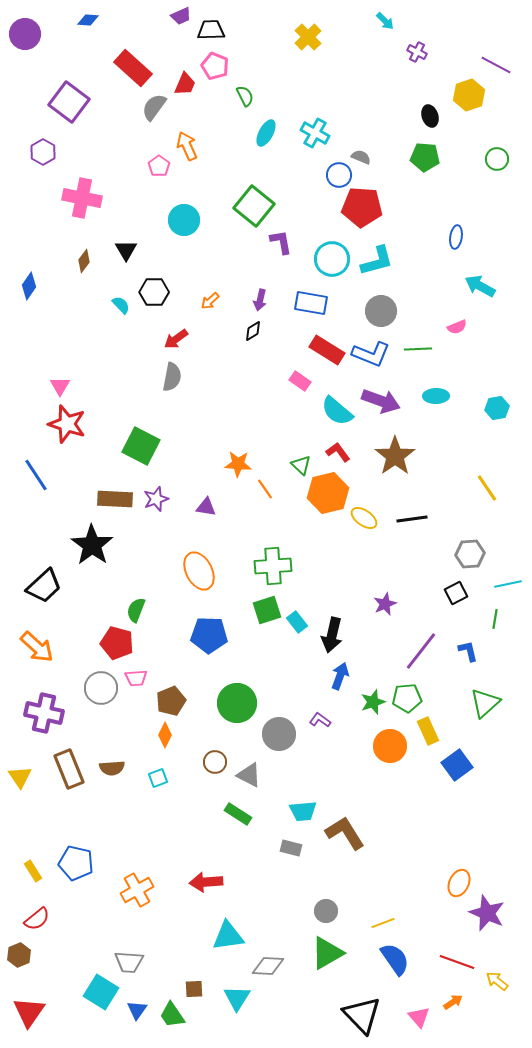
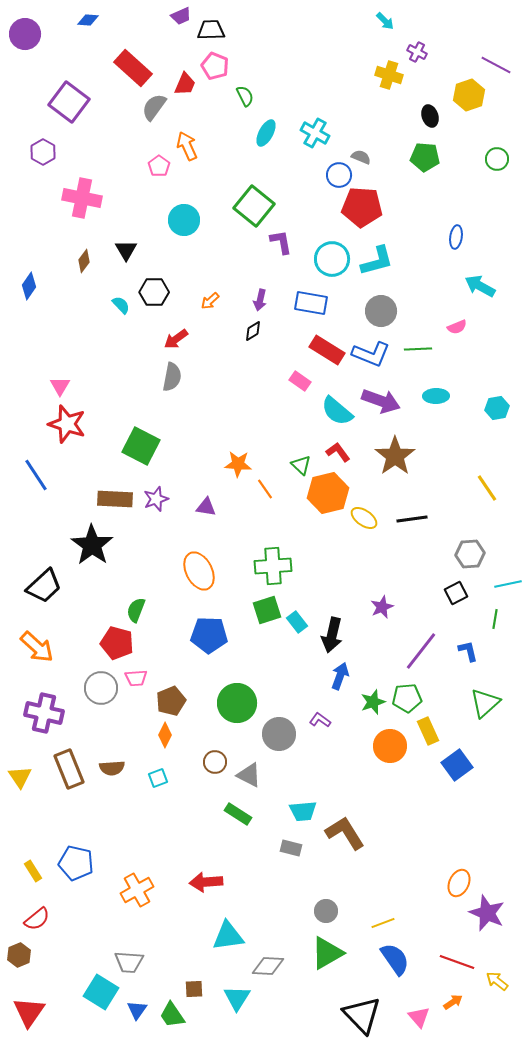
yellow cross at (308, 37): moved 81 px right, 38 px down; rotated 28 degrees counterclockwise
purple star at (385, 604): moved 3 px left, 3 px down
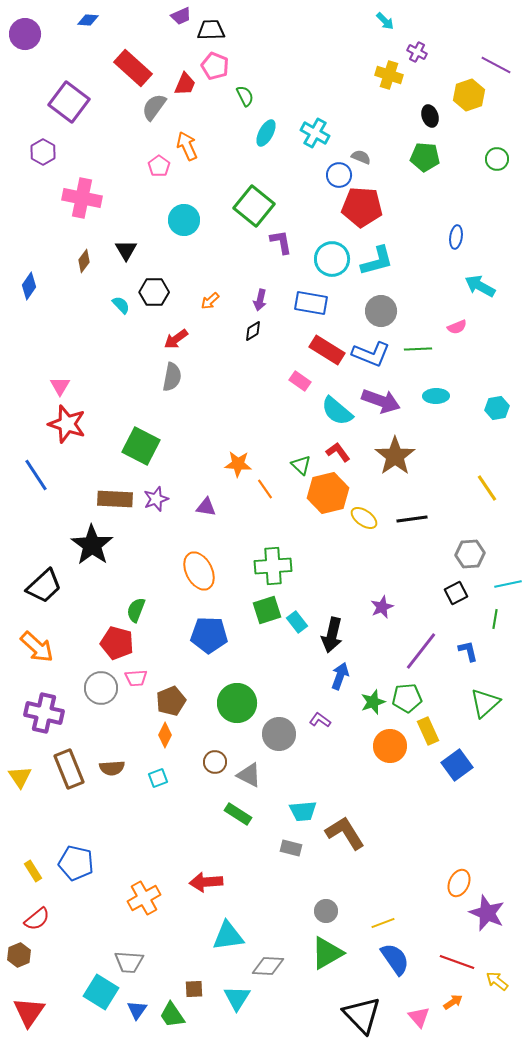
orange cross at (137, 890): moved 7 px right, 8 px down
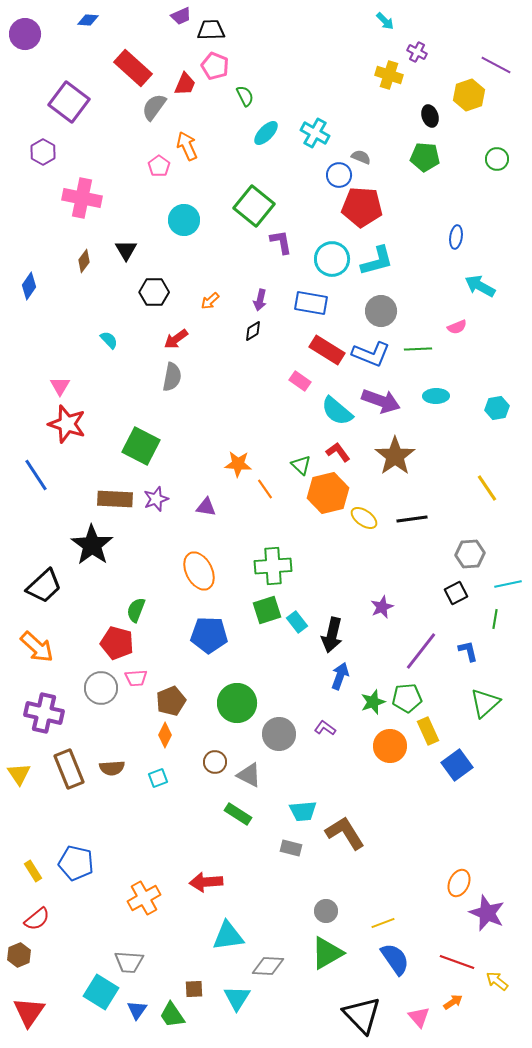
cyan ellipse at (266, 133): rotated 16 degrees clockwise
cyan semicircle at (121, 305): moved 12 px left, 35 px down
purple L-shape at (320, 720): moved 5 px right, 8 px down
yellow triangle at (20, 777): moved 1 px left, 3 px up
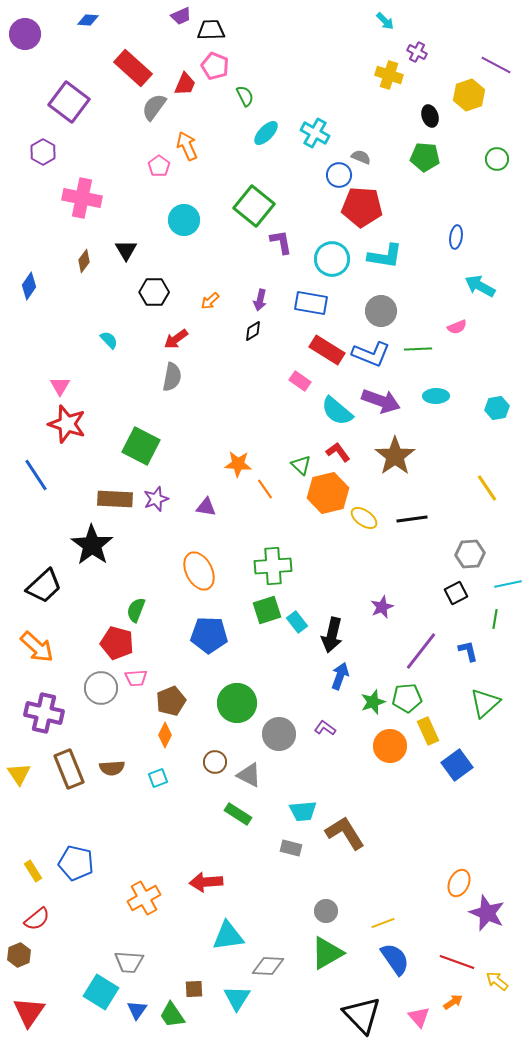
cyan L-shape at (377, 261): moved 8 px right, 5 px up; rotated 24 degrees clockwise
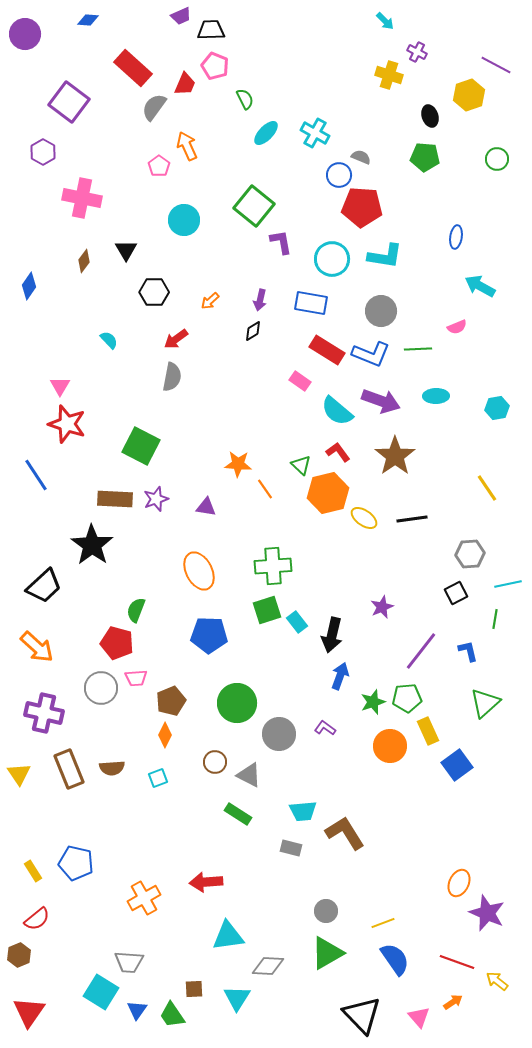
green semicircle at (245, 96): moved 3 px down
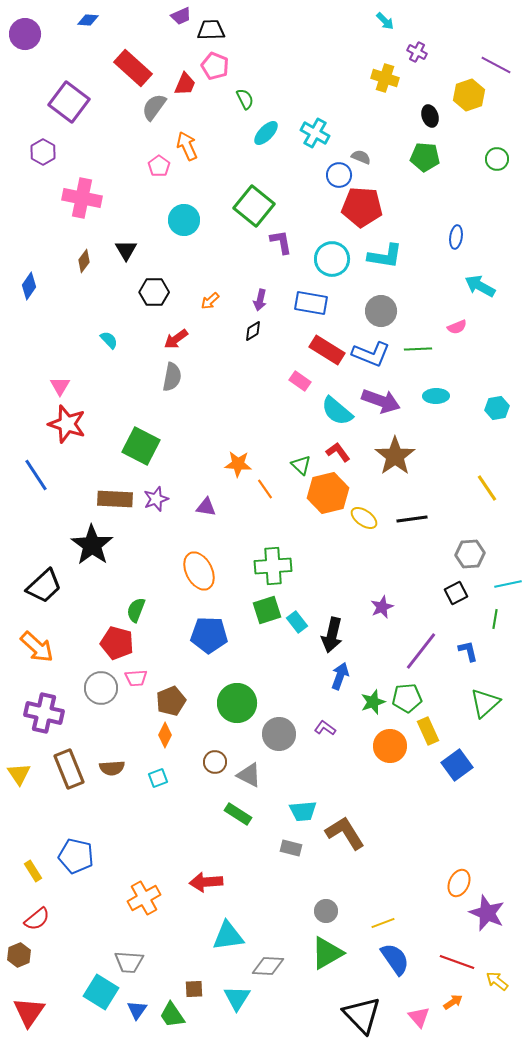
yellow cross at (389, 75): moved 4 px left, 3 px down
blue pentagon at (76, 863): moved 7 px up
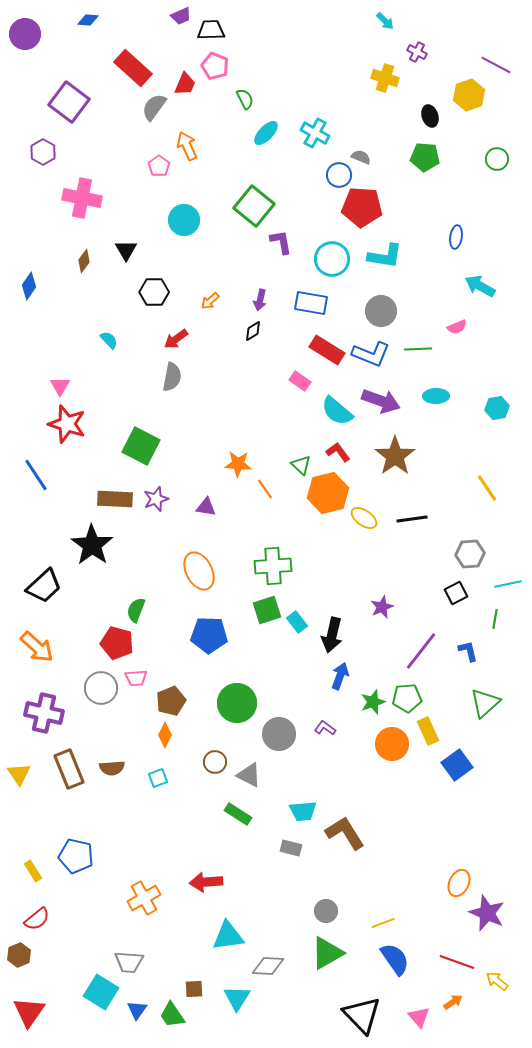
orange circle at (390, 746): moved 2 px right, 2 px up
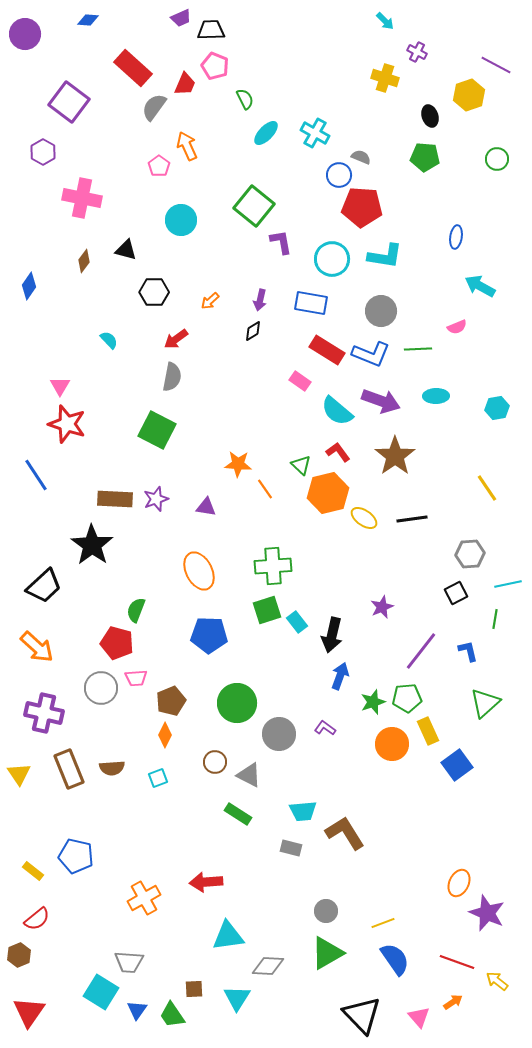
purple trapezoid at (181, 16): moved 2 px down
cyan circle at (184, 220): moved 3 px left
black triangle at (126, 250): rotated 45 degrees counterclockwise
green square at (141, 446): moved 16 px right, 16 px up
yellow rectangle at (33, 871): rotated 20 degrees counterclockwise
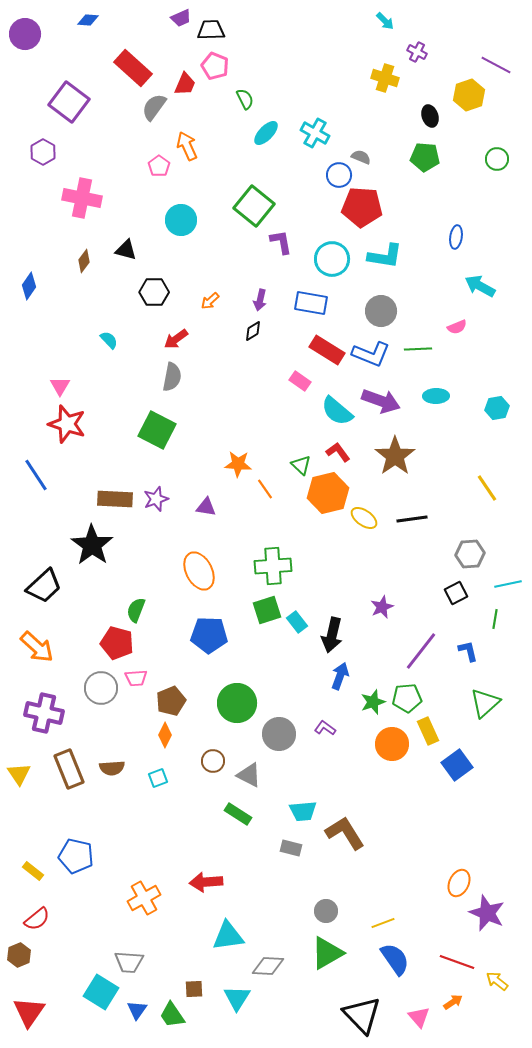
brown circle at (215, 762): moved 2 px left, 1 px up
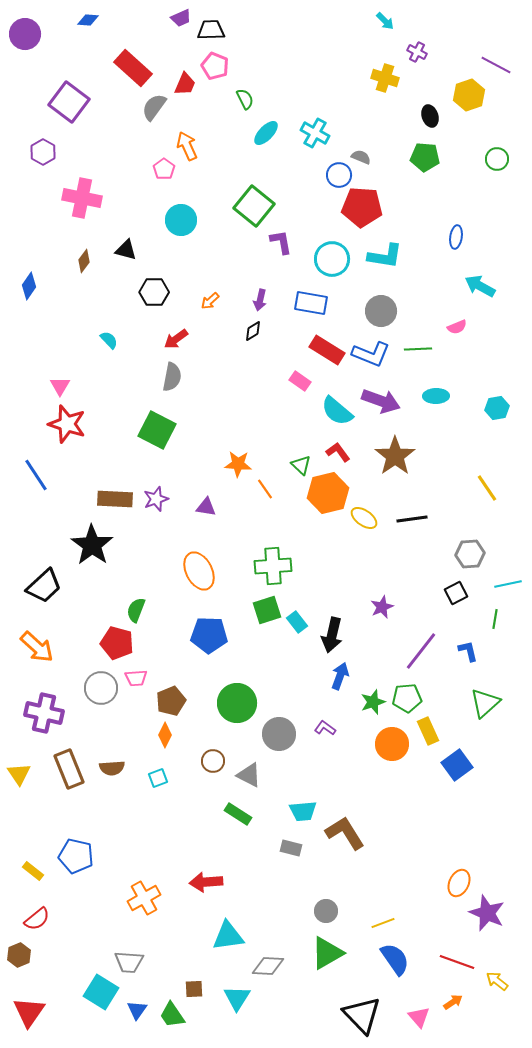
pink pentagon at (159, 166): moved 5 px right, 3 px down
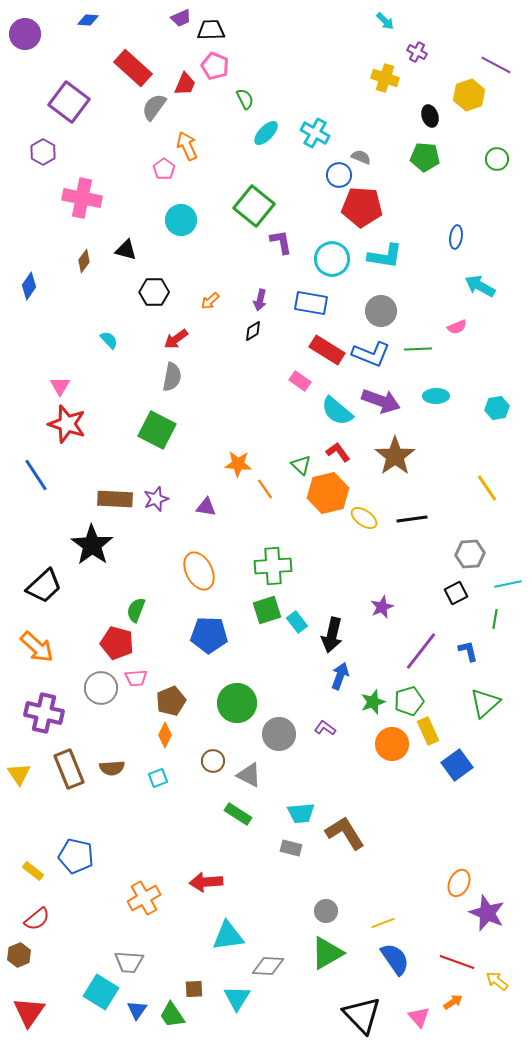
green pentagon at (407, 698): moved 2 px right, 3 px down; rotated 12 degrees counterclockwise
cyan trapezoid at (303, 811): moved 2 px left, 2 px down
